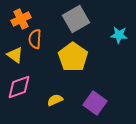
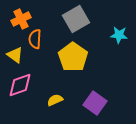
pink diamond: moved 1 px right, 2 px up
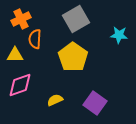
yellow triangle: rotated 36 degrees counterclockwise
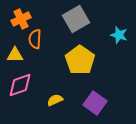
cyan star: rotated 12 degrees clockwise
yellow pentagon: moved 7 px right, 3 px down
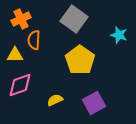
gray square: moved 2 px left; rotated 24 degrees counterclockwise
orange semicircle: moved 1 px left, 1 px down
purple square: moved 1 px left; rotated 25 degrees clockwise
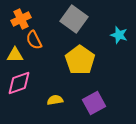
orange semicircle: rotated 30 degrees counterclockwise
pink diamond: moved 1 px left, 2 px up
yellow semicircle: rotated 14 degrees clockwise
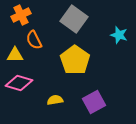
orange cross: moved 4 px up
yellow pentagon: moved 5 px left
pink diamond: rotated 36 degrees clockwise
purple square: moved 1 px up
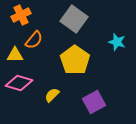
cyan star: moved 2 px left, 7 px down
orange semicircle: rotated 114 degrees counterclockwise
yellow semicircle: moved 3 px left, 5 px up; rotated 35 degrees counterclockwise
